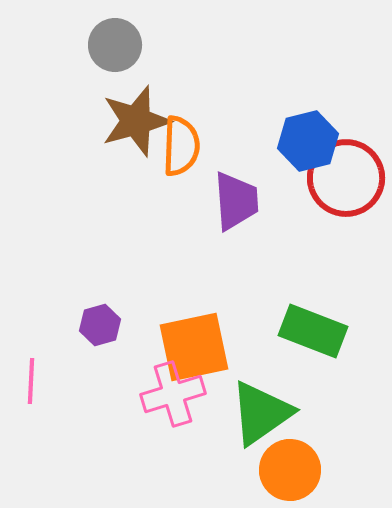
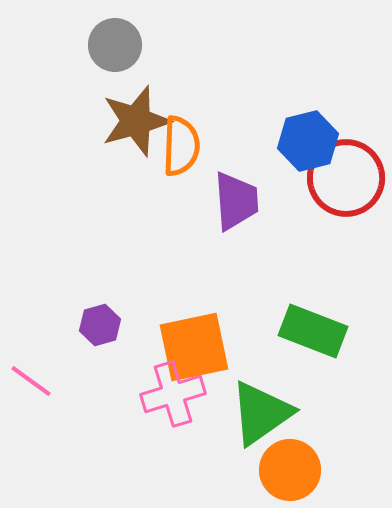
pink line: rotated 57 degrees counterclockwise
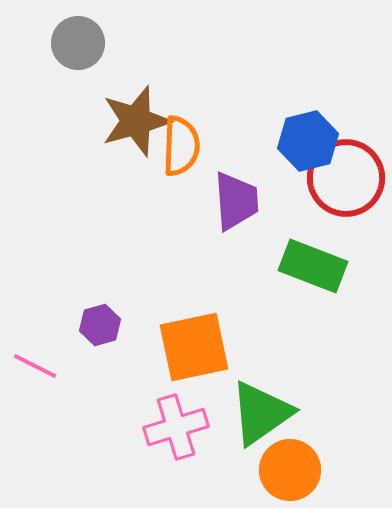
gray circle: moved 37 px left, 2 px up
green rectangle: moved 65 px up
pink line: moved 4 px right, 15 px up; rotated 9 degrees counterclockwise
pink cross: moved 3 px right, 33 px down
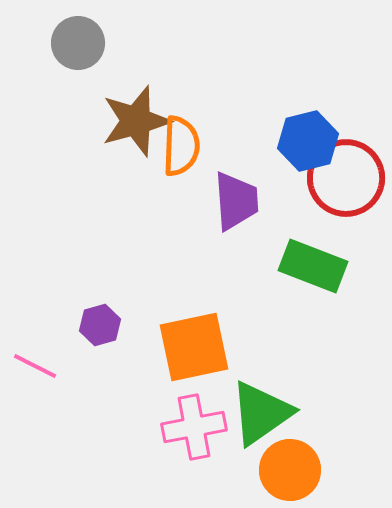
pink cross: moved 18 px right; rotated 6 degrees clockwise
